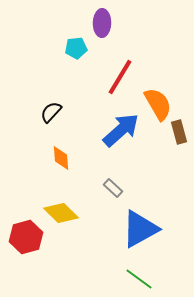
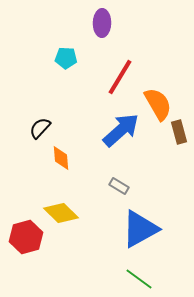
cyan pentagon: moved 10 px left, 10 px down; rotated 10 degrees clockwise
black semicircle: moved 11 px left, 16 px down
gray rectangle: moved 6 px right, 2 px up; rotated 12 degrees counterclockwise
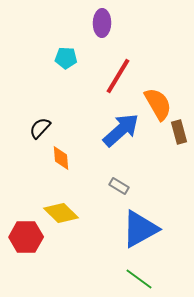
red line: moved 2 px left, 1 px up
red hexagon: rotated 16 degrees clockwise
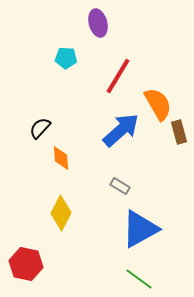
purple ellipse: moved 4 px left; rotated 16 degrees counterclockwise
gray rectangle: moved 1 px right
yellow diamond: rotated 72 degrees clockwise
red hexagon: moved 27 px down; rotated 12 degrees clockwise
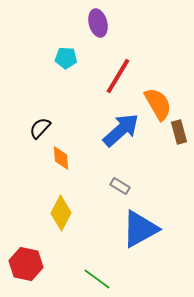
green line: moved 42 px left
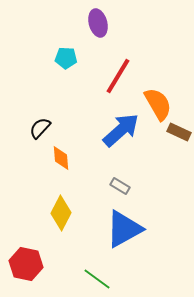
brown rectangle: rotated 50 degrees counterclockwise
blue triangle: moved 16 px left
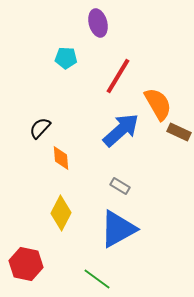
blue triangle: moved 6 px left
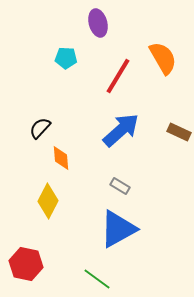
orange semicircle: moved 5 px right, 46 px up
yellow diamond: moved 13 px left, 12 px up
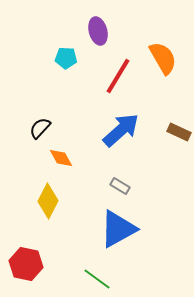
purple ellipse: moved 8 px down
orange diamond: rotated 25 degrees counterclockwise
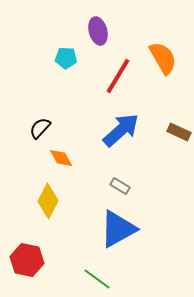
red hexagon: moved 1 px right, 4 px up
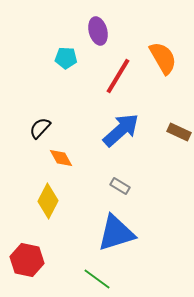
blue triangle: moved 2 px left, 4 px down; rotated 12 degrees clockwise
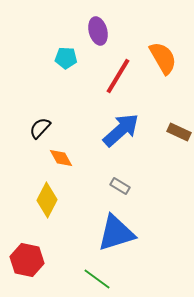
yellow diamond: moved 1 px left, 1 px up
